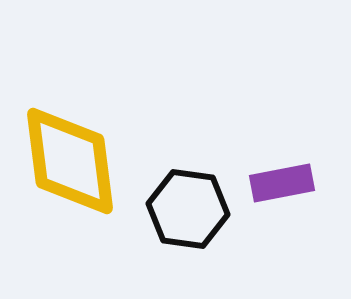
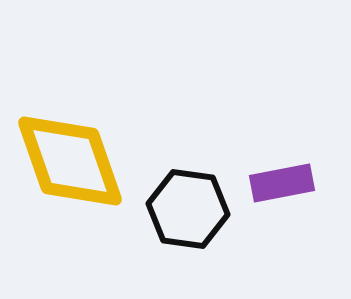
yellow diamond: rotated 12 degrees counterclockwise
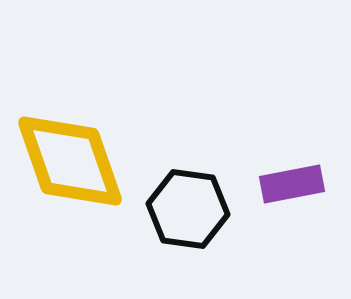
purple rectangle: moved 10 px right, 1 px down
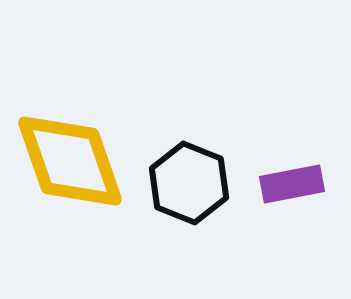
black hexagon: moved 1 px right, 26 px up; rotated 14 degrees clockwise
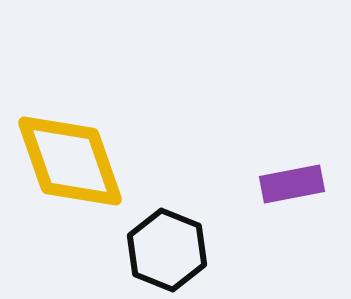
black hexagon: moved 22 px left, 67 px down
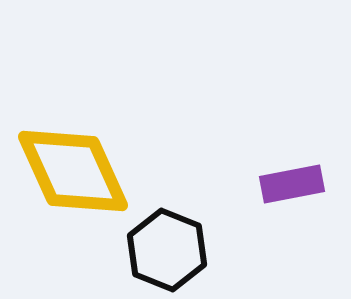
yellow diamond: moved 3 px right, 10 px down; rotated 5 degrees counterclockwise
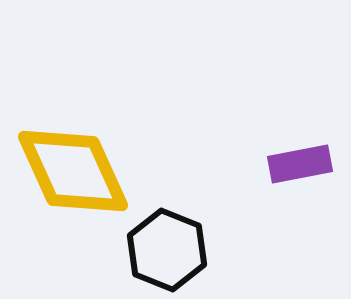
purple rectangle: moved 8 px right, 20 px up
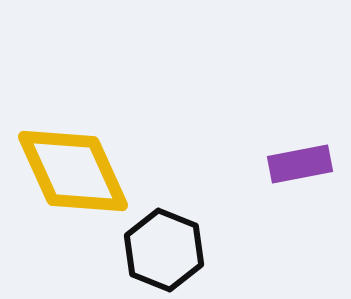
black hexagon: moved 3 px left
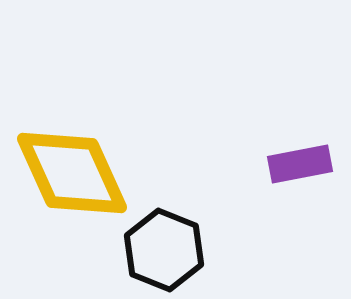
yellow diamond: moved 1 px left, 2 px down
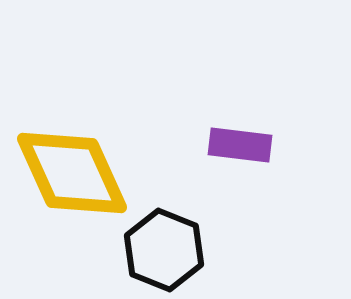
purple rectangle: moved 60 px left, 19 px up; rotated 18 degrees clockwise
